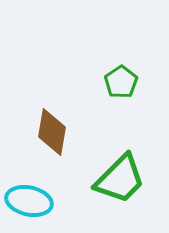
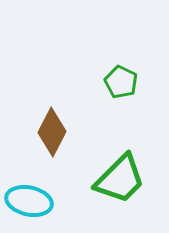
green pentagon: rotated 12 degrees counterclockwise
brown diamond: rotated 18 degrees clockwise
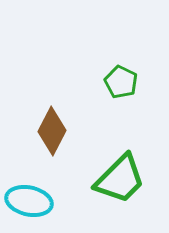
brown diamond: moved 1 px up
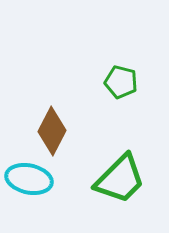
green pentagon: rotated 12 degrees counterclockwise
cyan ellipse: moved 22 px up
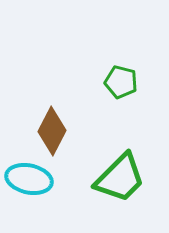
green trapezoid: moved 1 px up
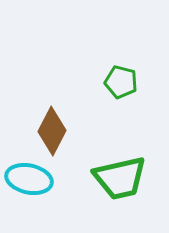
green trapezoid: rotated 32 degrees clockwise
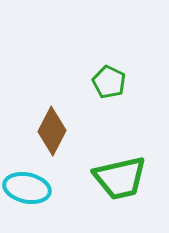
green pentagon: moved 12 px left; rotated 12 degrees clockwise
cyan ellipse: moved 2 px left, 9 px down
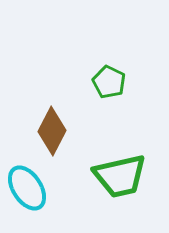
green trapezoid: moved 2 px up
cyan ellipse: rotated 45 degrees clockwise
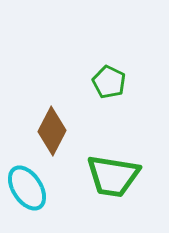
green trapezoid: moved 7 px left; rotated 22 degrees clockwise
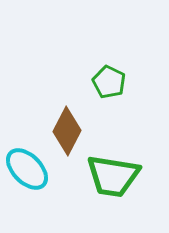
brown diamond: moved 15 px right
cyan ellipse: moved 19 px up; rotated 12 degrees counterclockwise
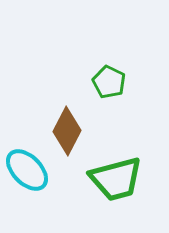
cyan ellipse: moved 1 px down
green trapezoid: moved 3 px right, 3 px down; rotated 24 degrees counterclockwise
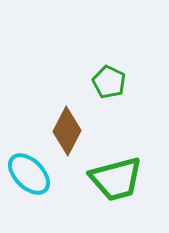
cyan ellipse: moved 2 px right, 4 px down
